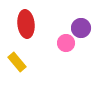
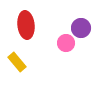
red ellipse: moved 1 px down
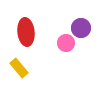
red ellipse: moved 7 px down
yellow rectangle: moved 2 px right, 6 px down
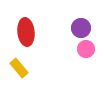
pink circle: moved 20 px right, 6 px down
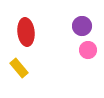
purple circle: moved 1 px right, 2 px up
pink circle: moved 2 px right, 1 px down
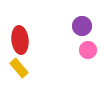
red ellipse: moved 6 px left, 8 px down
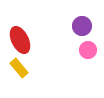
red ellipse: rotated 20 degrees counterclockwise
